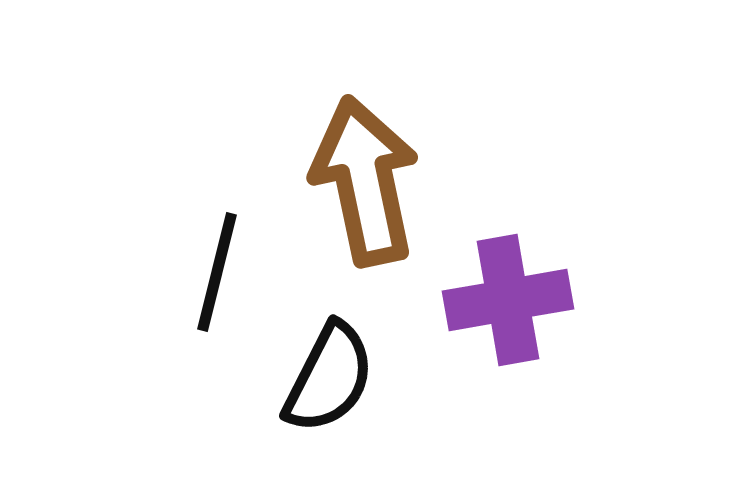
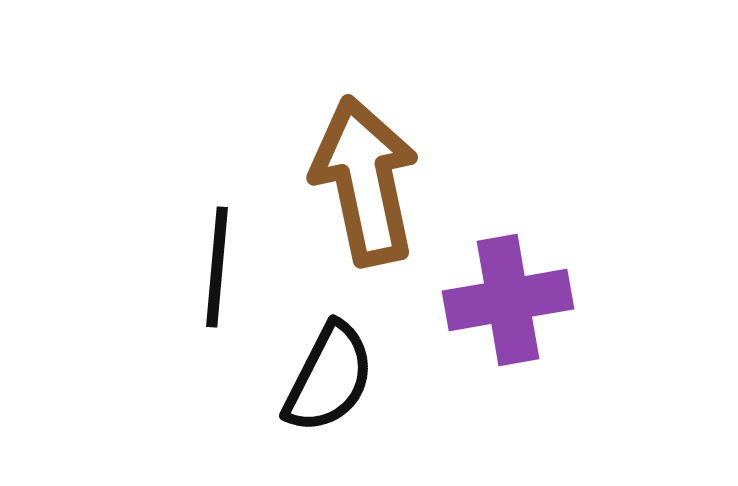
black line: moved 5 px up; rotated 9 degrees counterclockwise
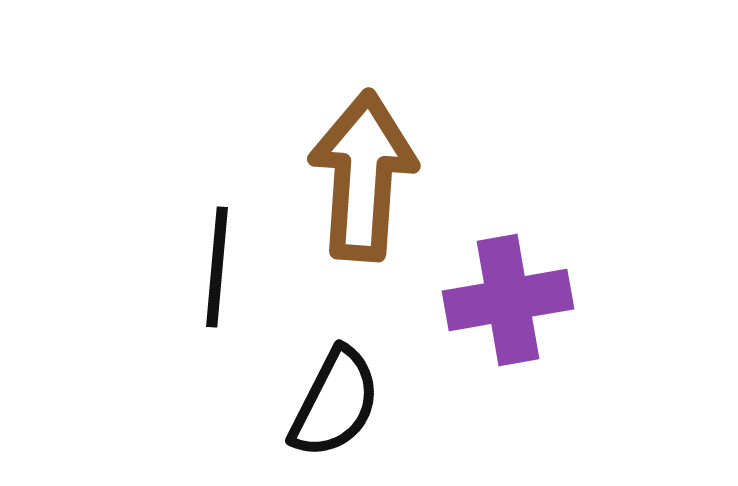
brown arrow: moved 2 px left, 5 px up; rotated 16 degrees clockwise
black semicircle: moved 6 px right, 25 px down
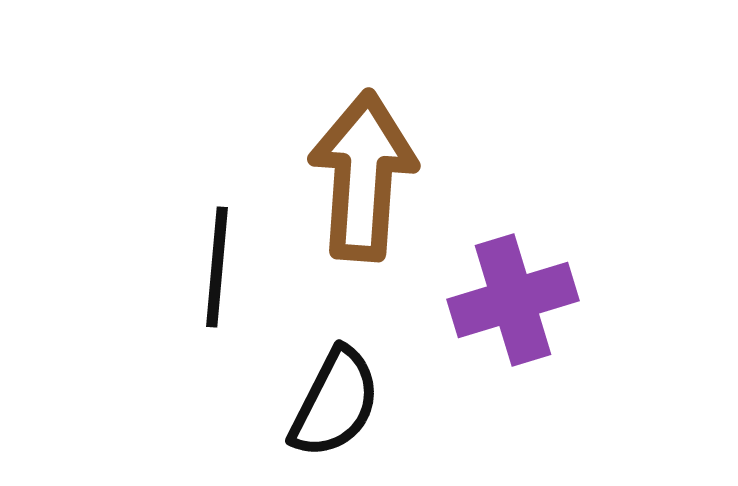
purple cross: moved 5 px right; rotated 7 degrees counterclockwise
